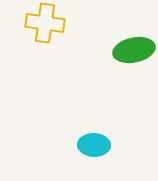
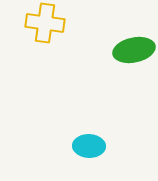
cyan ellipse: moved 5 px left, 1 px down
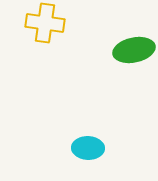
cyan ellipse: moved 1 px left, 2 px down
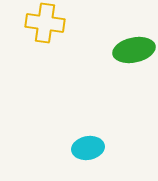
cyan ellipse: rotated 12 degrees counterclockwise
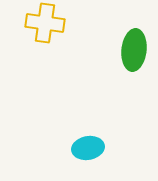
green ellipse: rotated 72 degrees counterclockwise
